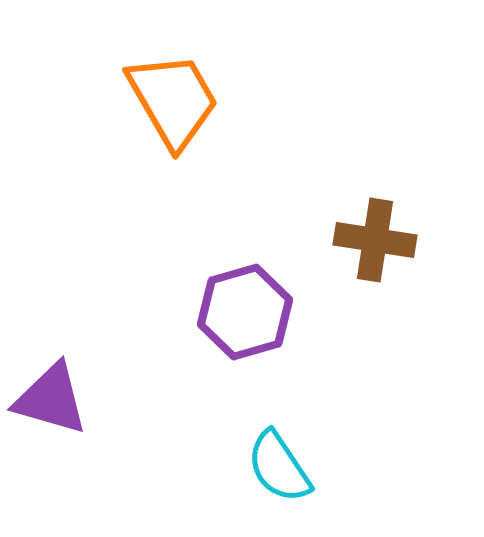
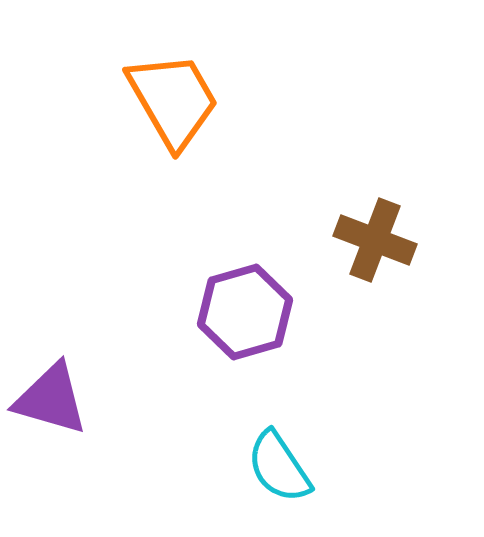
brown cross: rotated 12 degrees clockwise
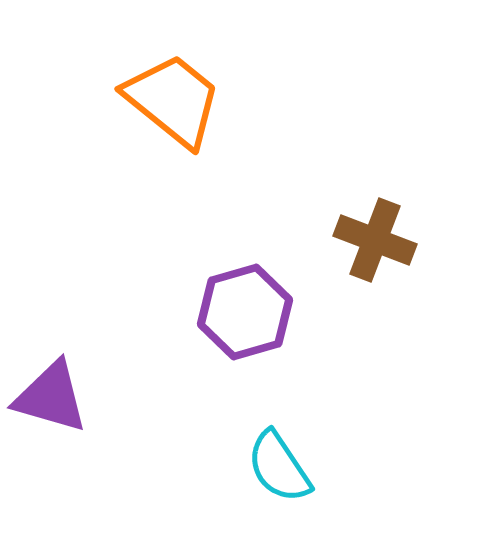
orange trapezoid: rotated 21 degrees counterclockwise
purple triangle: moved 2 px up
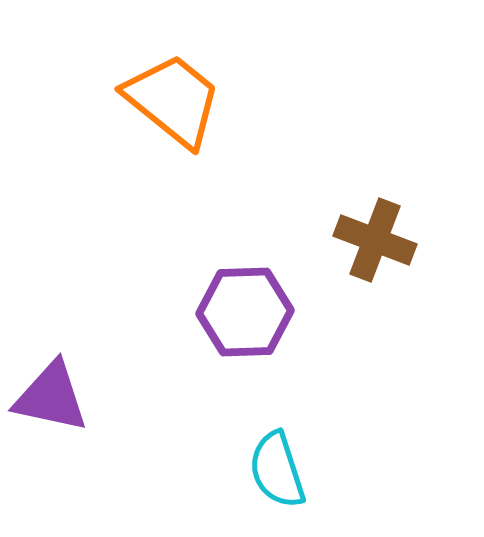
purple hexagon: rotated 14 degrees clockwise
purple triangle: rotated 4 degrees counterclockwise
cyan semicircle: moved 2 px left, 3 px down; rotated 16 degrees clockwise
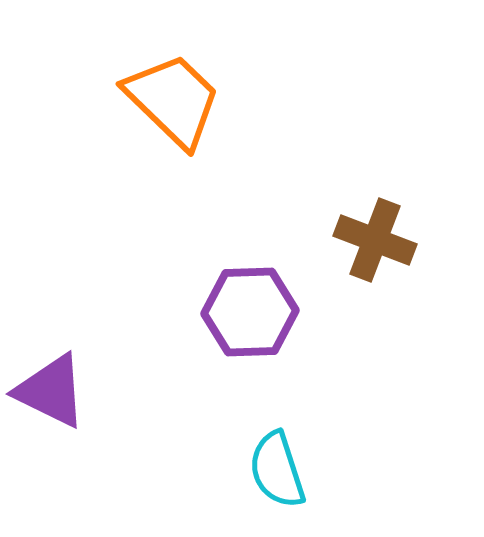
orange trapezoid: rotated 5 degrees clockwise
purple hexagon: moved 5 px right
purple triangle: moved 6 px up; rotated 14 degrees clockwise
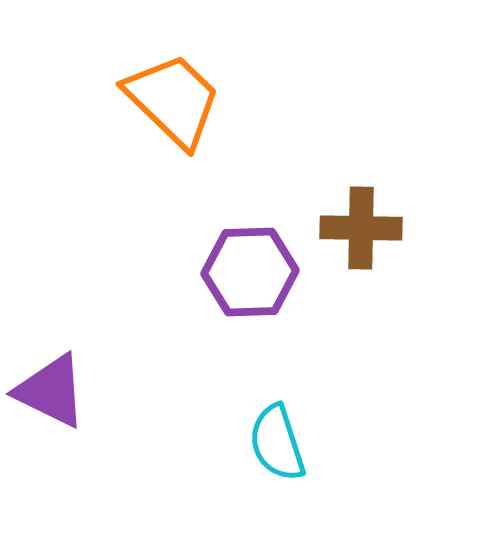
brown cross: moved 14 px left, 12 px up; rotated 20 degrees counterclockwise
purple hexagon: moved 40 px up
cyan semicircle: moved 27 px up
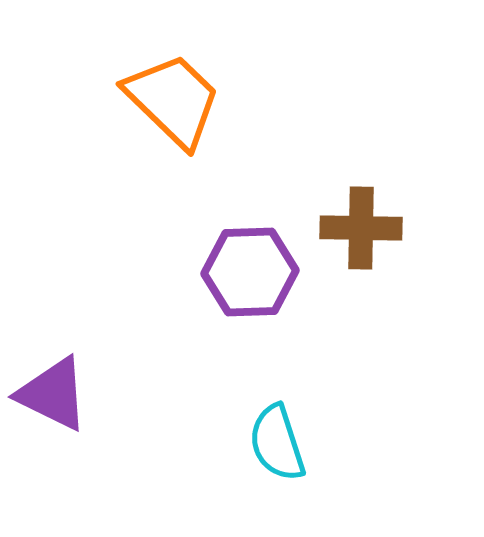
purple triangle: moved 2 px right, 3 px down
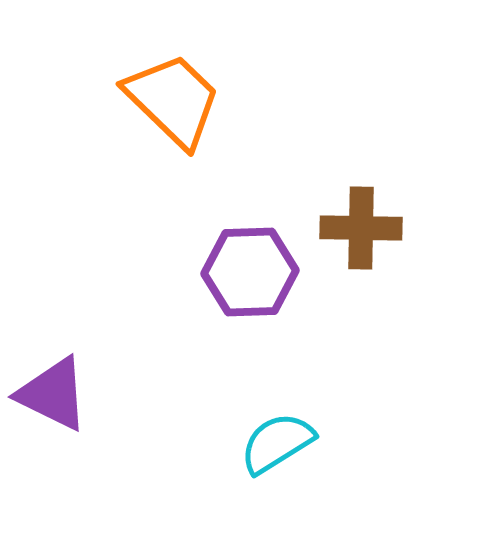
cyan semicircle: rotated 76 degrees clockwise
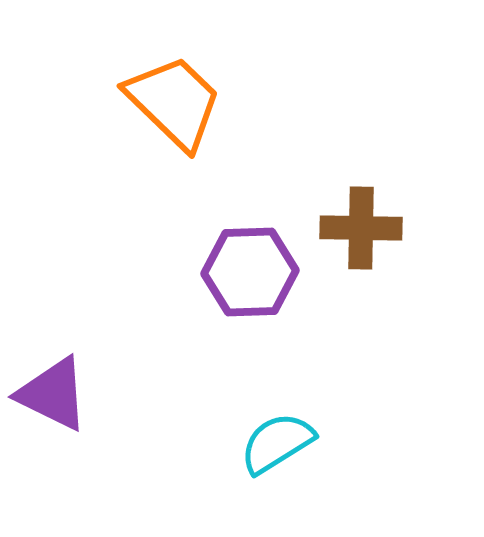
orange trapezoid: moved 1 px right, 2 px down
